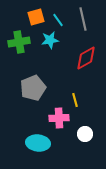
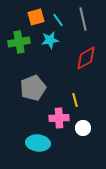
white circle: moved 2 px left, 6 px up
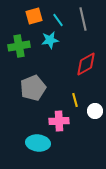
orange square: moved 2 px left, 1 px up
green cross: moved 4 px down
red diamond: moved 6 px down
pink cross: moved 3 px down
white circle: moved 12 px right, 17 px up
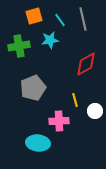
cyan line: moved 2 px right
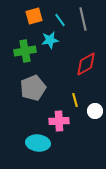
green cross: moved 6 px right, 5 px down
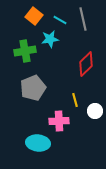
orange square: rotated 36 degrees counterclockwise
cyan line: rotated 24 degrees counterclockwise
cyan star: moved 1 px up
red diamond: rotated 15 degrees counterclockwise
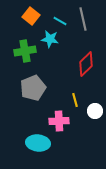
orange square: moved 3 px left
cyan line: moved 1 px down
cyan star: rotated 18 degrees clockwise
